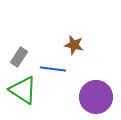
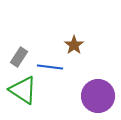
brown star: rotated 24 degrees clockwise
blue line: moved 3 px left, 2 px up
purple circle: moved 2 px right, 1 px up
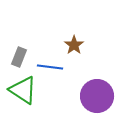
gray rectangle: rotated 12 degrees counterclockwise
purple circle: moved 1 px left
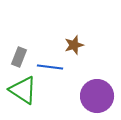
brown star: rotated 18 degrees clockwise
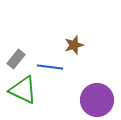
gray rectangle: moved 3 px left, 2 px down; rotated 18 degrees clockwise
green triangle: rotated 8 degrees counterclockwise
purple circle: moved 4 px down
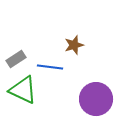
gray rectangle: rotated 18 degrees clockwise
purple circle: moved 1 px left, 1 px up
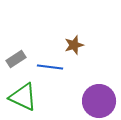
green triangle: moved 7 px down
purple circle: moved 3 px right, 2 px down
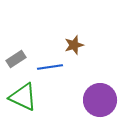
blue line: rotated 15 degrees counterclockwise
purple circle: moved 1 px right, 1 px up
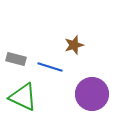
gray rectangle: rotated 48 degrees clockwise
blue line: rotated 25 degrees clockwise
purple circle: moved 8 px left, 6 px up
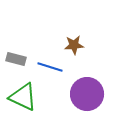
brown star: rotated 12 degrees clockwise
purple circle: moved 5 px left
